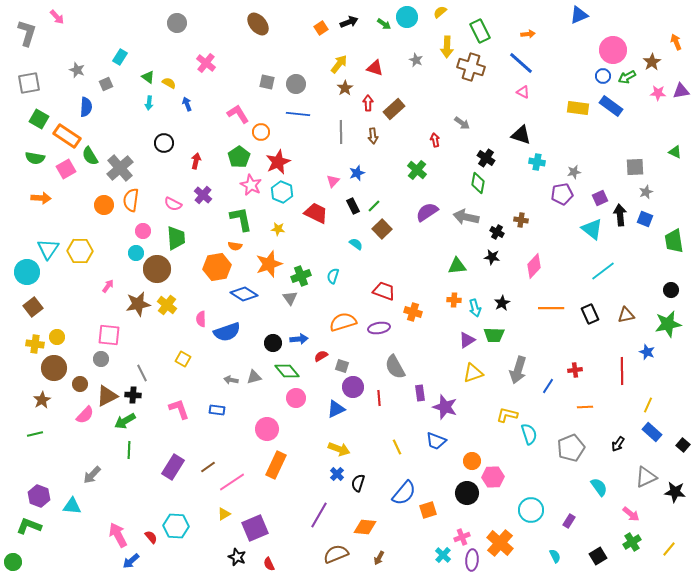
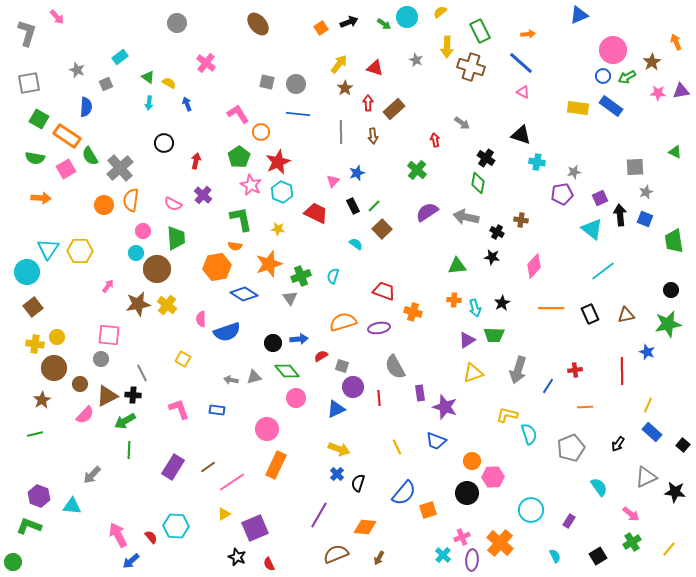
cyan rectangle at (120, 57): rotated 21 degrees clockwise
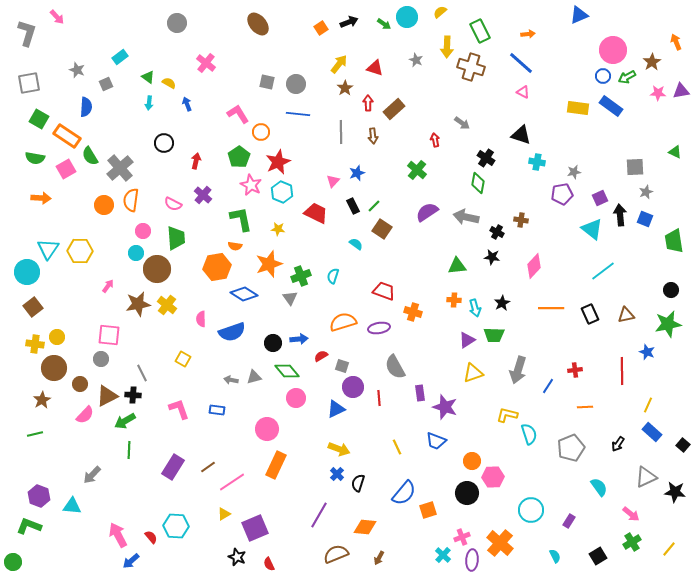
brown square at (382, 229): rotated 12 degrees counterclockwise
blue semicircle at (227, 332): moved 5 px right
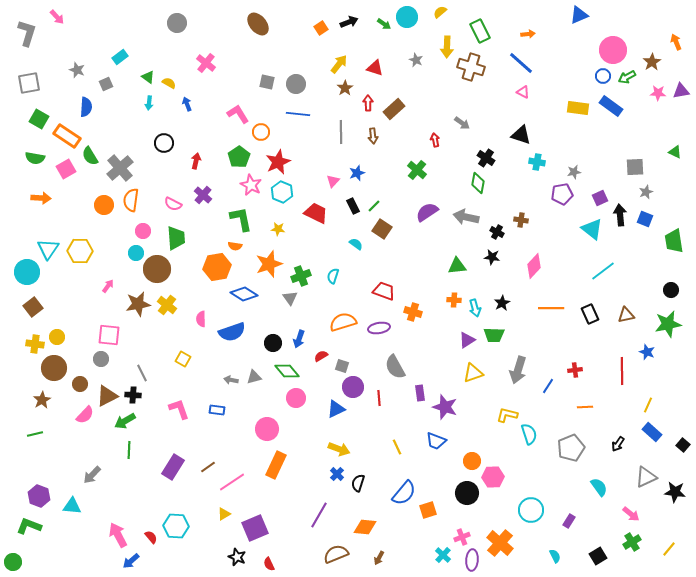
blue arrow at (299, 339): rotated 114 degrees clockwise
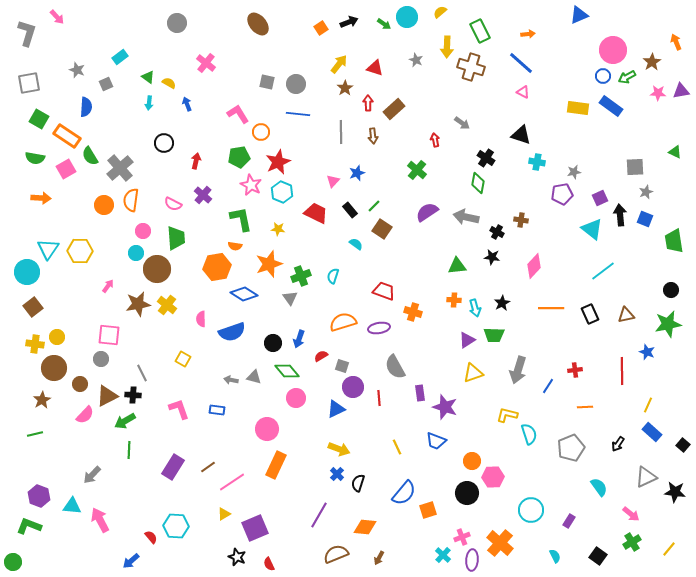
green pentagon at (239, 157): rotated 25 degrees clockwise
black rectangle at (353, 206): moved 3 px left, 4 px down; rotated 14 degrees counterclockwise
gray triangle at (254, 377): rotated 28 degrees clockwise
pink arrow at (118, 535): moved 18 px left, 15 px up
black square at (598, 556): rotated 24 degrees counterclockwise
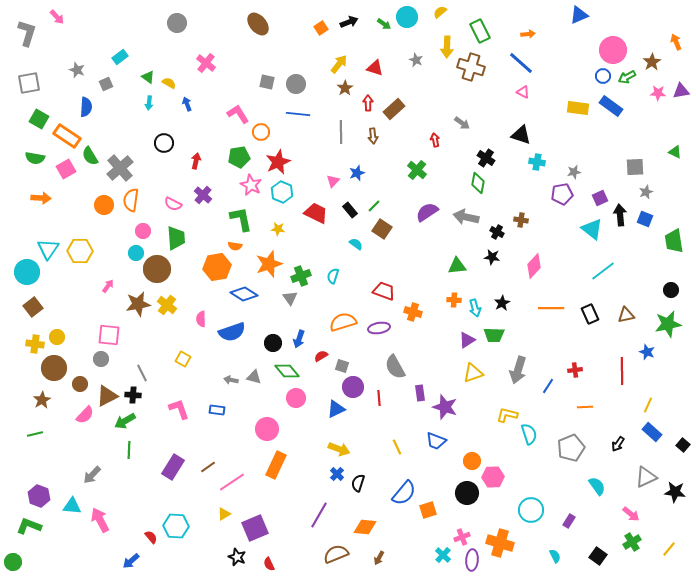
cyan semicircle at (599, 487): moved 2 px left, 1 px up
orange cross at (500, 543): rotated 24 degrees counterclockwise
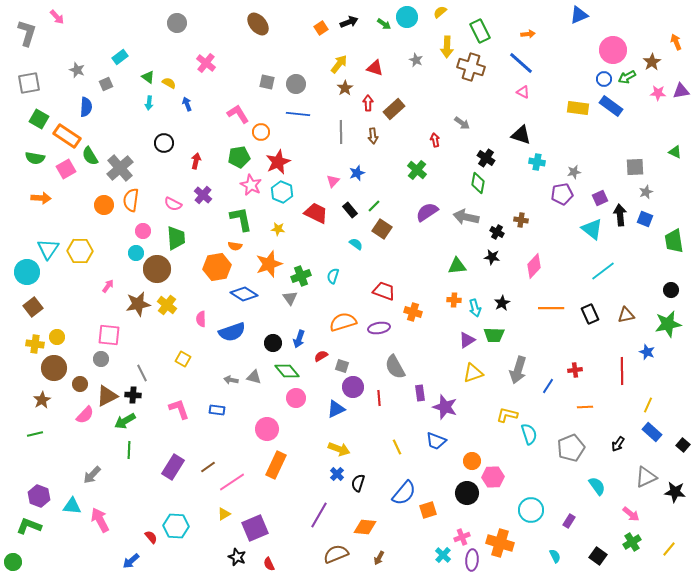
blue circle at (603, 76): moved 1 px right, 3 px down
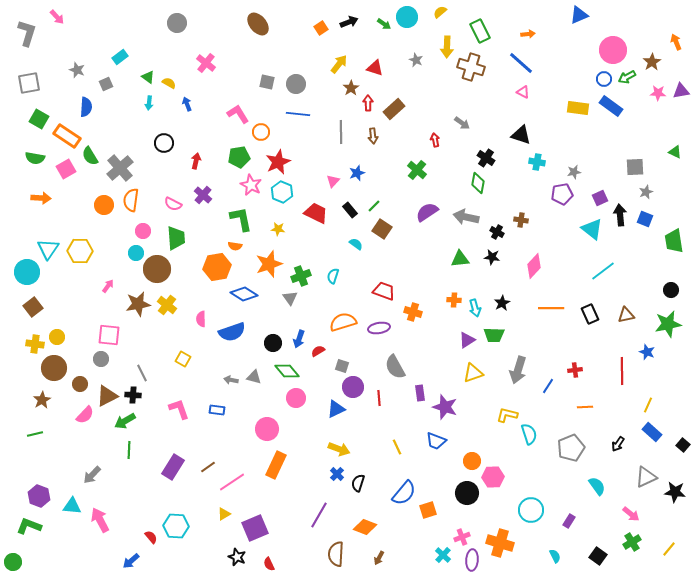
brown star at (345, 88): moved 6 px right
green triangle at (457, 266): moved 3 px right, 7 px up
red semicircle at (321, 356): moved 3 px left, 5 px up
orange diamond at (365, 527): rotated 15 degrees clockwise
brown semicircle at (336, 554): rotated 65 degrees counterclockwise
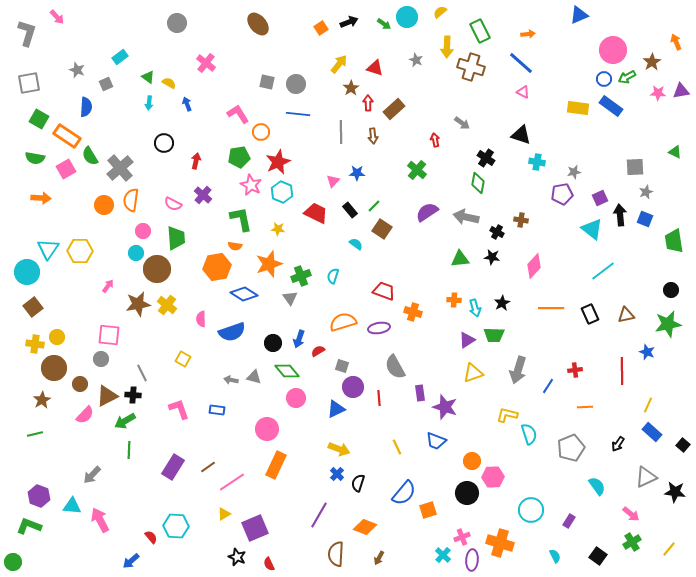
blue star at (357, 173): rotated 21 degrees clockwise
